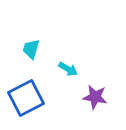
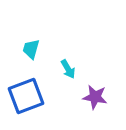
cyan arrow: rotated 30 degrees clockwise
blue square: moved 2 px up; rotated 6 degrees clockwise
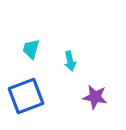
cyan arrow: moved 2 px right, 8 px up; rotated 18 degrees clockwise
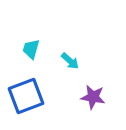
cyan arrow: rotated 36 degrees counterclockwise
purple star: moved 2 px left
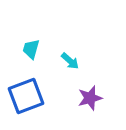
purple star: moved 3 px left, 1 px down; rotated 25 degrees counterclockwise
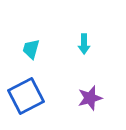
cyan arrow: moved 14 px right, 17 px up; rotated 48 degrees clockwise
blue square: rotated 6 degrees counterclockwise
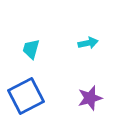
cyan arrow: moved 4 px right, 1 px up; rotated 102 degrees counterclockwise
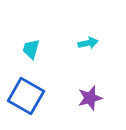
blue square: rotated 33 degrees counterclockwise
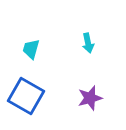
cyan arrow: rotated 90 degrees clockwise
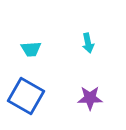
cyan trapezoid: rotated 110 degrees counterclockwise
purple star: rotated 15 degrees clockwise
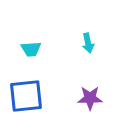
blue square: rotated 36 degrees counterclockwise
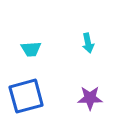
blue square: rotated 9 degrees counterclockwise
